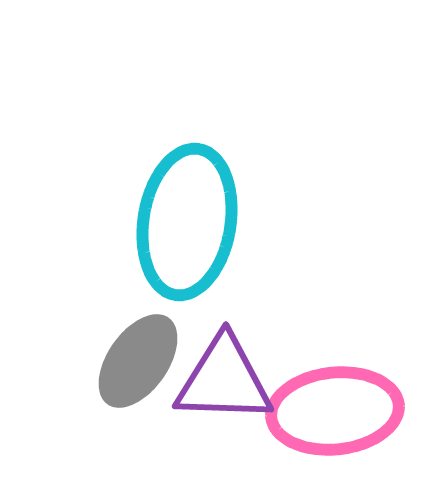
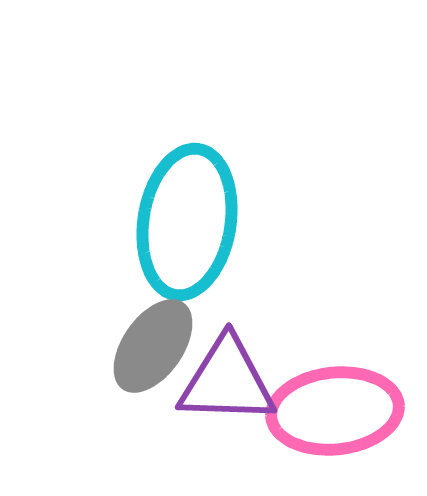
gray ellipse: moved 15 px right, 15 px up
purple triangle: moved 3 px right, 1 px down
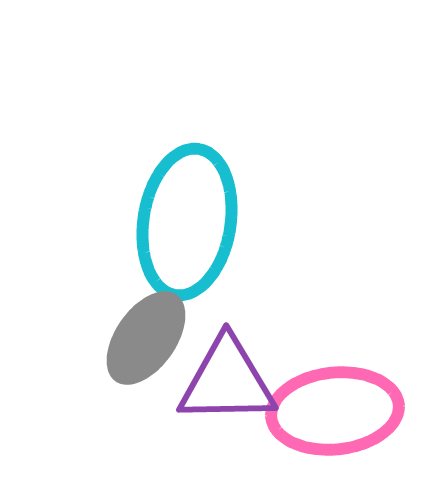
gray ellipse: moved 7 px left, 8 px up
purple triangle: rotated 3 degrees counterclockwise
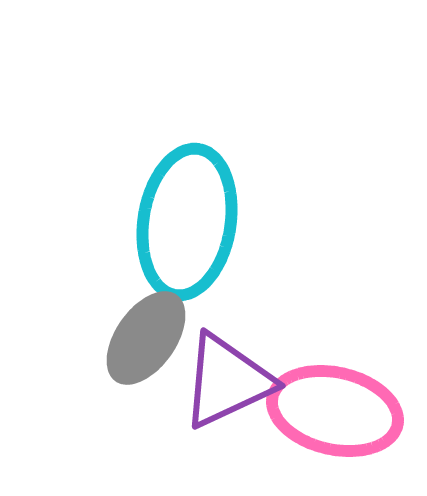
purple triangle: rotated 24 degrees counterclockwise
pink ellipse: rotated 19 degrees clockwise
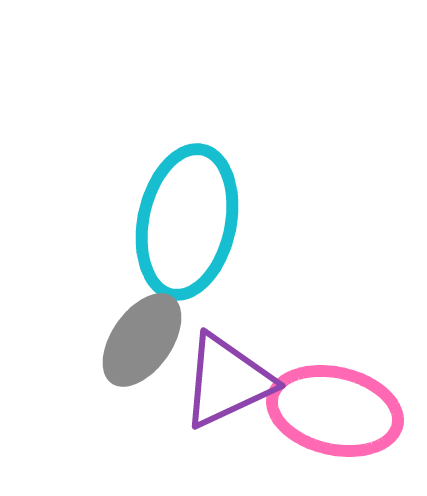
cyan ellipse: rotated 3 degrees clockwise
gray ellipse: moved 4 px left, 2 px down
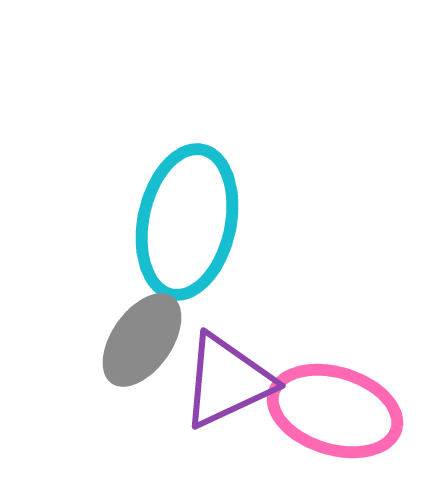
pink ellipse: rotated 4 degrees clockwise
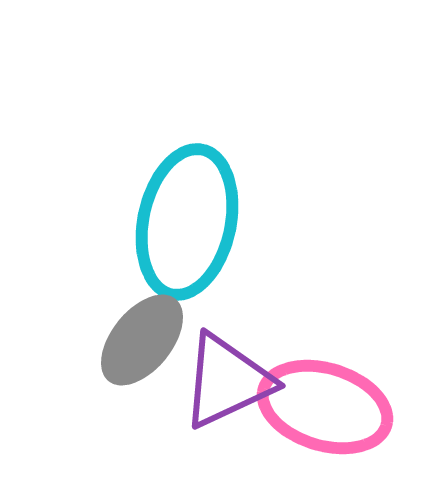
gray ellipse: rotated 4 degrees clockwise
pink ellipse: moved 10 px left, 4 px up
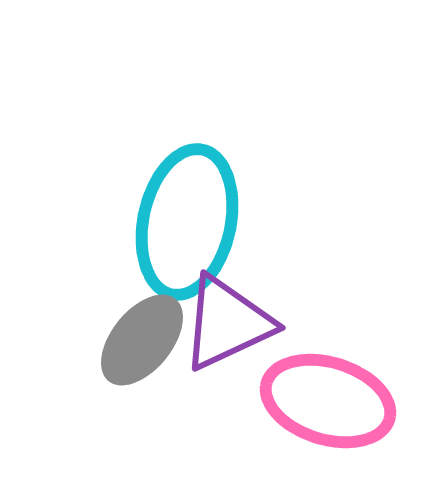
purple triangle: moved 58 px up
pink ellipse: moved 3 px right, 6 px up
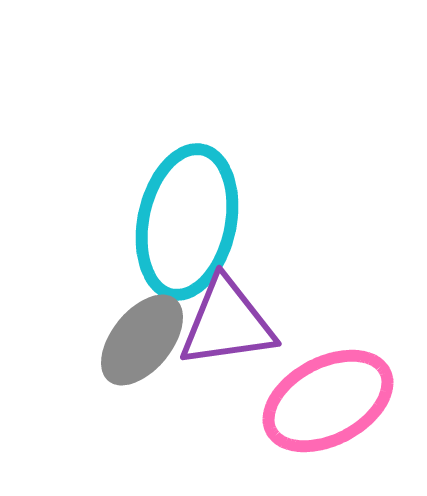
purple triangle: rotated 17 degrees clockwise
pink ellipse: rotated 45 degrees counterclockwise
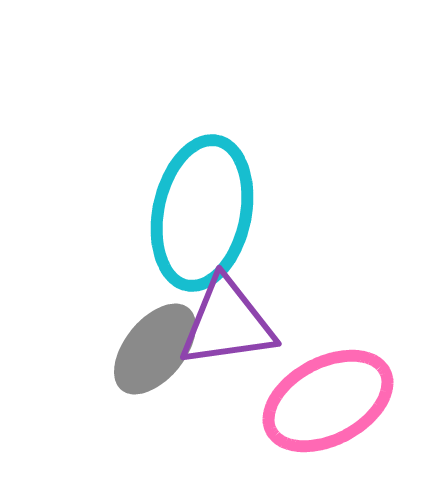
cyan ellipse: moved 15 px right, 9 px up
gray ellipse: moved 13 px right, 9 px down
